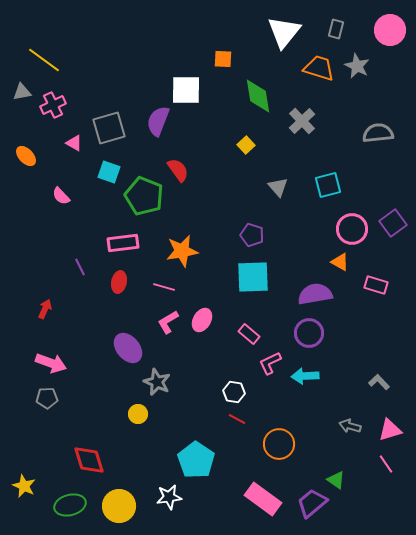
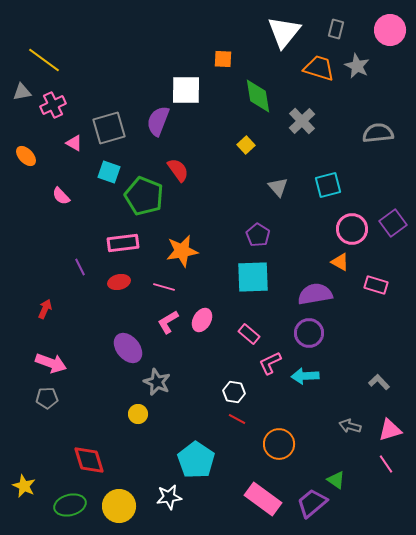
purple pentagon at (252, 235): moved 6 px right; rotated 15 degrees clockwise
red ellipse at (119, 282): rotated 65 degrees clockwise
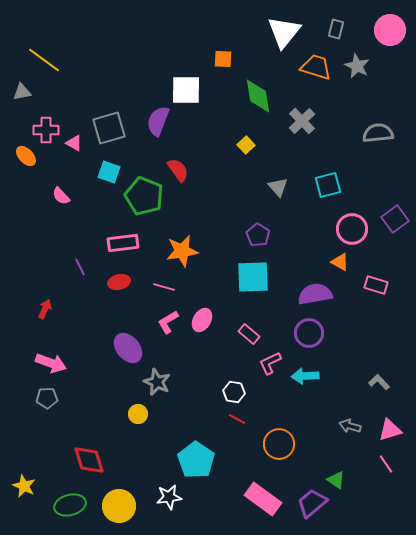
orange trapezoid at (319, 68): moved 3 px left, 1 px up
pink cross at (53, 105): moved 7 px left, 25 px down; rotated 25 degrees clockwise
purple square at (393, 223): moved 2 px right, 4 px up
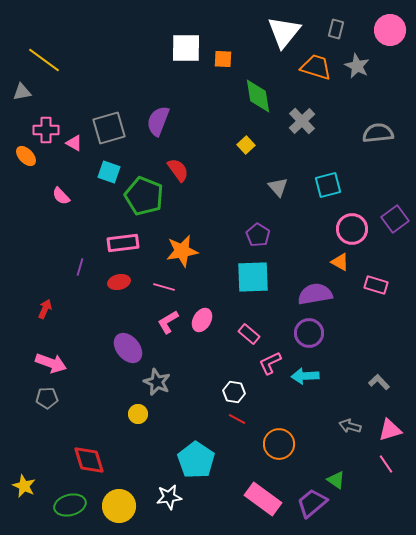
white square at (186, 90): moved 42 px up
purple line at (80, 267): rotated 42 degrees clockwise
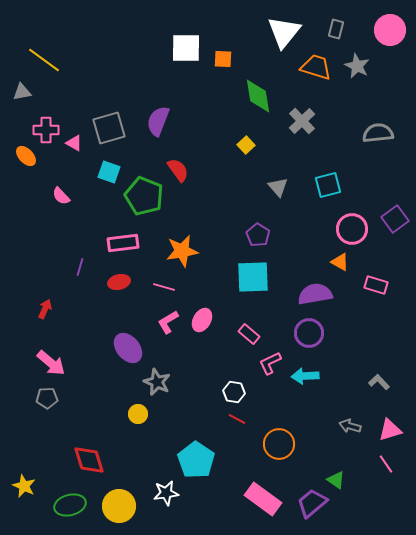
pink arrow at (51, 363): rotated 20 degrees clockwise
white star at (169, 497): moved 3 px left, 4 px up
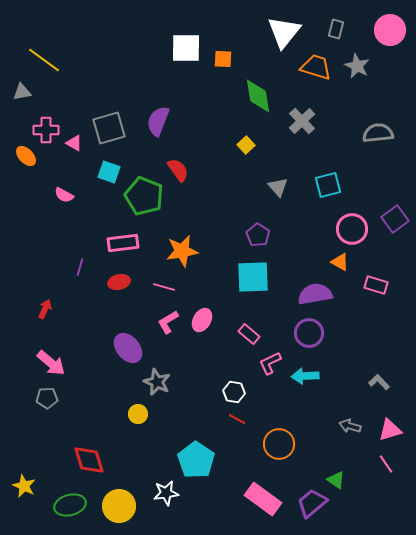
pink semicircle at (61, 196): moved 3 px right, 1 px up; rotated 18 degrees counterclockwise
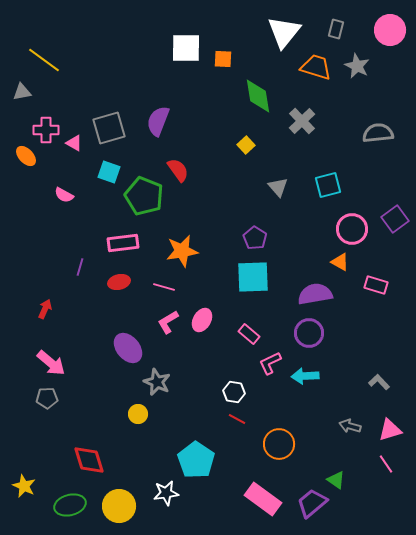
purple pentagon at (258, 235): moved 3 px left, 3 px down
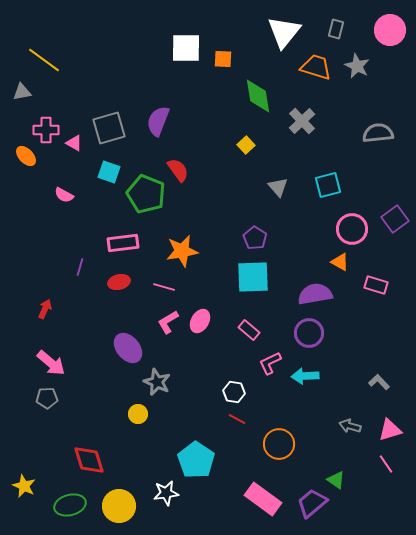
green pentagon at (144, 196): moved 2 px right, 2 px up
pink ellipse at (202, 320): moved 2 px left, 1 px down
pink rectangle at (249, 334): moved 4 px up
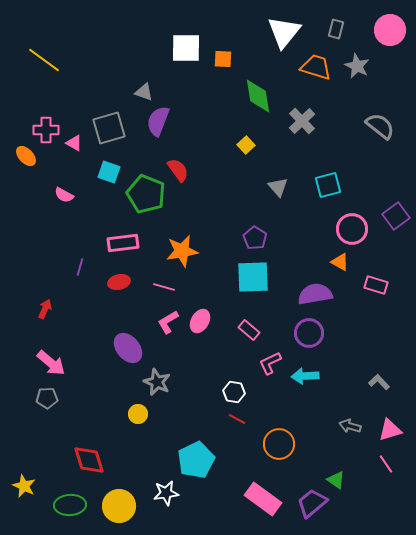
gray triangle at (22, 92): moved 122 px right; rotated 30 degrees clockwise
gray semicircle at (378, 133): moved 2 px right, 7 px up; rotated 44 degrees clockwise
purple square at (395, 219): moved 1 px right, 3 px up
cyan pentagon at (196, 460): rotated 12 degrees clockwise
green ellipse at (70, 505): rotated 12 degrees clockwise
